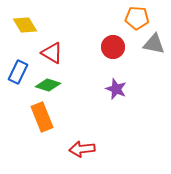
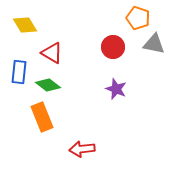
orange pentagon: moved 1 px right; rotated 15 degrees clockwise
blue rectangle: moved 1 px right; rotated 20 degrees counterclockwise
green diamond: rotated 20 degrees clockwise
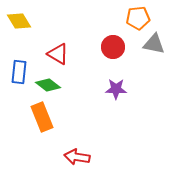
orange pentagon: rotated 25 degrees counterclockwise
yellow diamond: moved 6 px left, 4 px up
red triangle: moved 6 px right, 1 px down
purple star: rotated 20 degrees counterclockwise
red arrow: moved 5 px left, 8 px down; rotated 15 degrees clockwise
